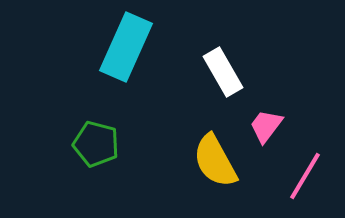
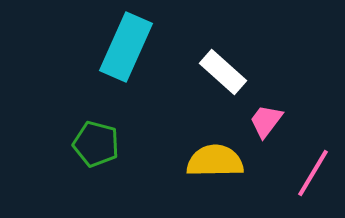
white rectangle: rotated 18 degrees counterclockwise
pink trapezoid: moved 5 px up
yellow semicircle: rotated 118 degrees clockwise
pink line: moved 8 px right, 3 px up
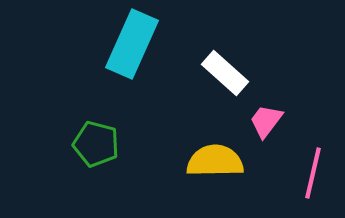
cyan rectangle: moved 6 px right, 3 px up
white rectangle: moved 2 px right, 1 px down
pink line: rotated 18 degrees counterclockwise
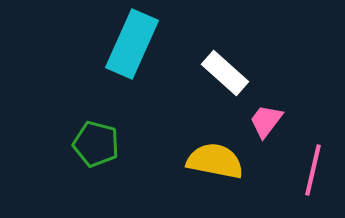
yellow semicircle: rotated 12 degrees clockwise
pink line: moved 3 px up
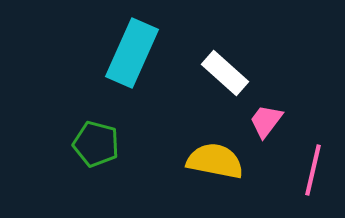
cyan rectangle: moved 9 px down
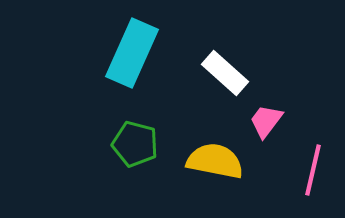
green pentagon: moved 39 px right
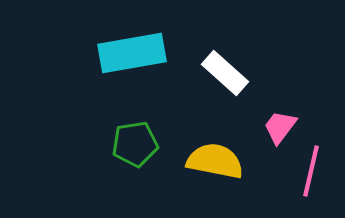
cyan rectangle: rotated 56 degrees clockwise
pink trapezoid: moved 14 px right, 6 px down
green pentagon: rotated 24 degrees counterclockwise
pink line: moved 2 px left, 1 px down
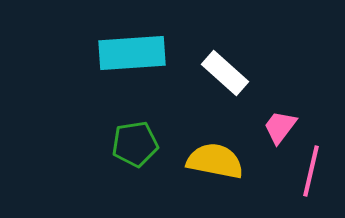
cyan rectangle: rotated 6 degrees clockwise
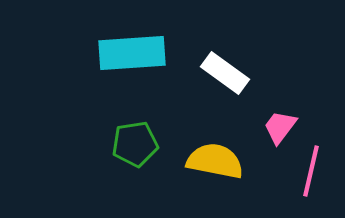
white rectangle: rotated 6 degrees counterclockwise
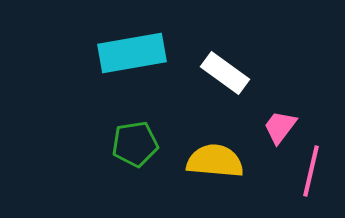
cyan rectangle: rotated 6 degrees counterclockwise
yellow semicircle: rotated 6 degrees counterclockwise
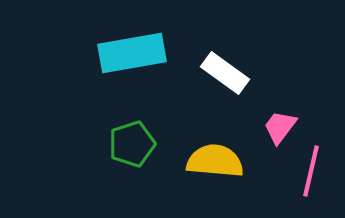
green pentagon: moved 3 px left; rotated 9 degrees counterclockwise
